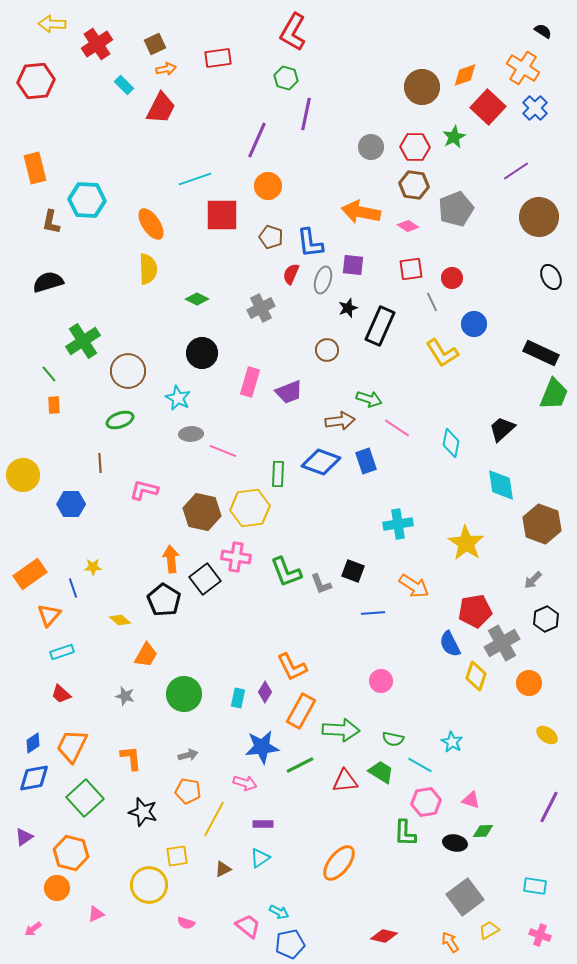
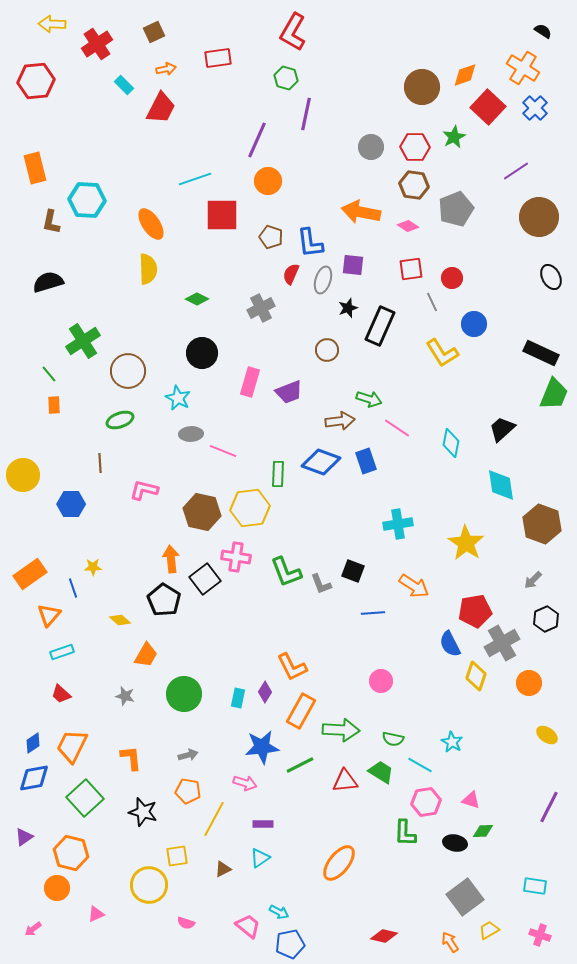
brown square at (155, 44): moved 1 px left, 12 px up
orange circle at (268, 186): moved 5 px up
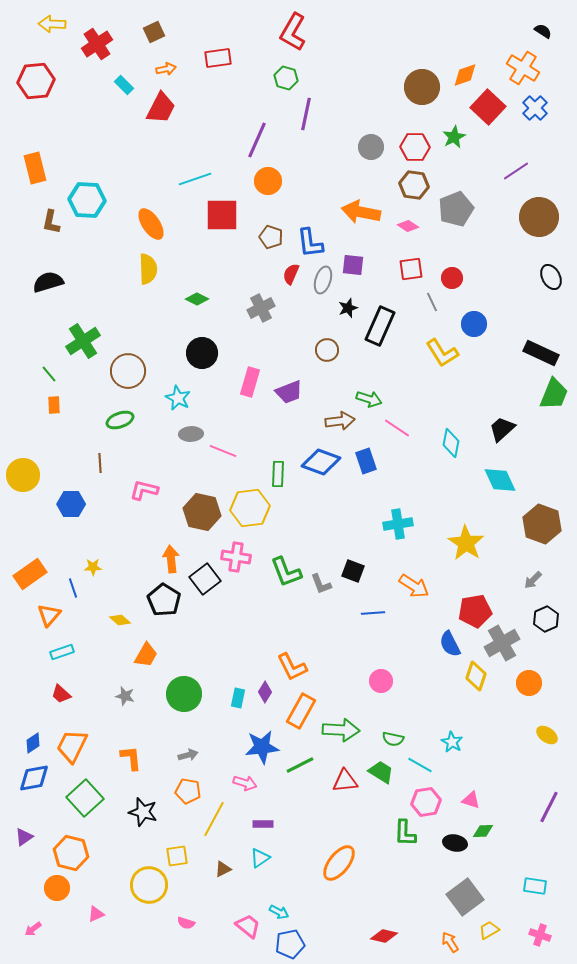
cyan diamond at (501, 485): moved 1 px left, 5 px up; rotated 16 degrees counterclockwise
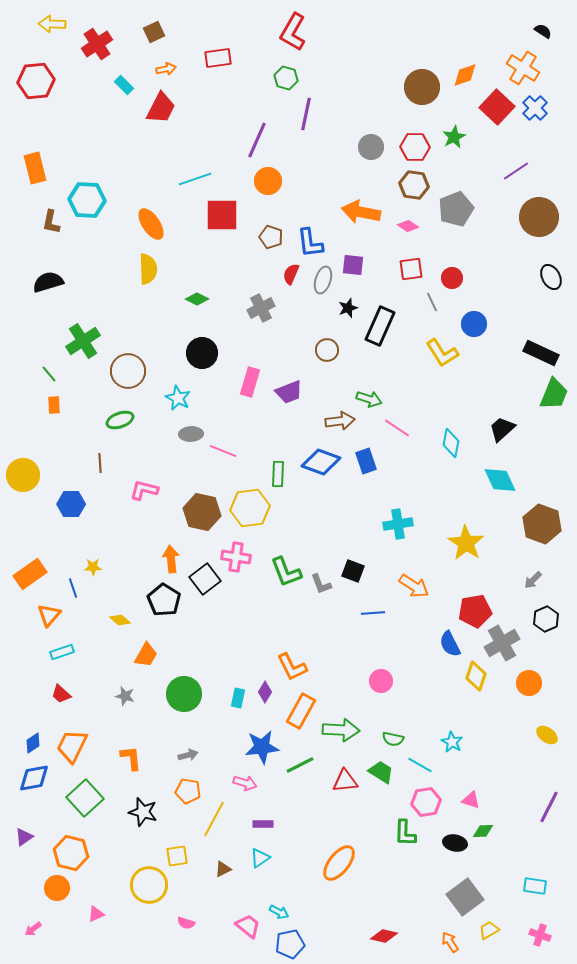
red square at (488, 107): moved 9 px right
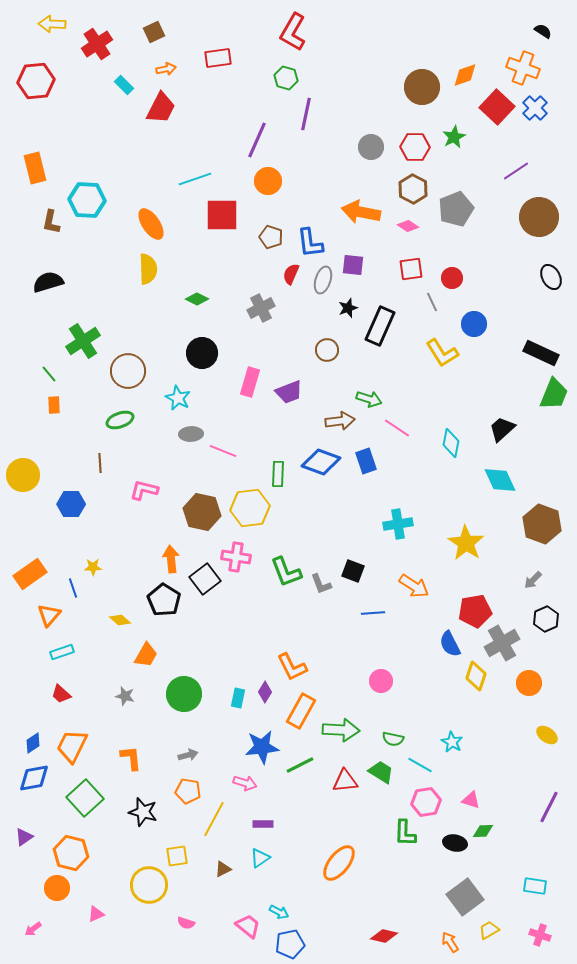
orange cross at (523, 68): rotated 12 degrees counterclockwise
brown hexagon at (414, 185): moved 1 px left, 4 px down; rotated 20 degrees clockwise
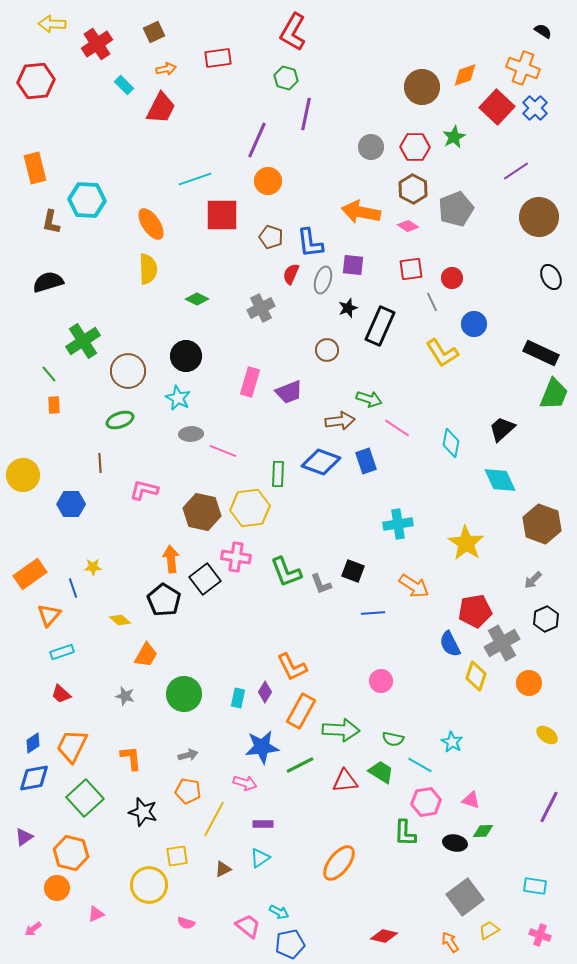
black circle at (202, 353): moved 16 px left, 3 px down
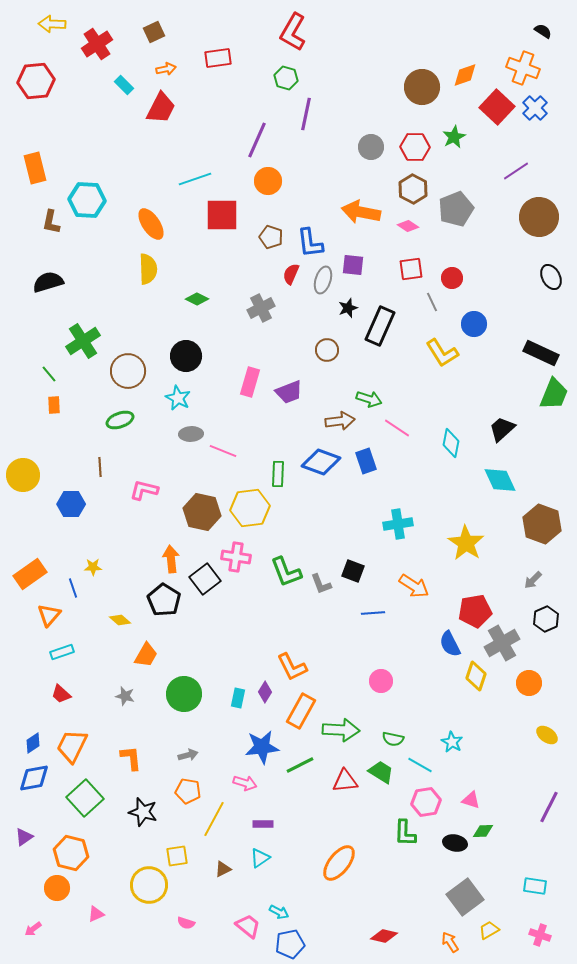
brown line at (100, 463): moved 4 px down
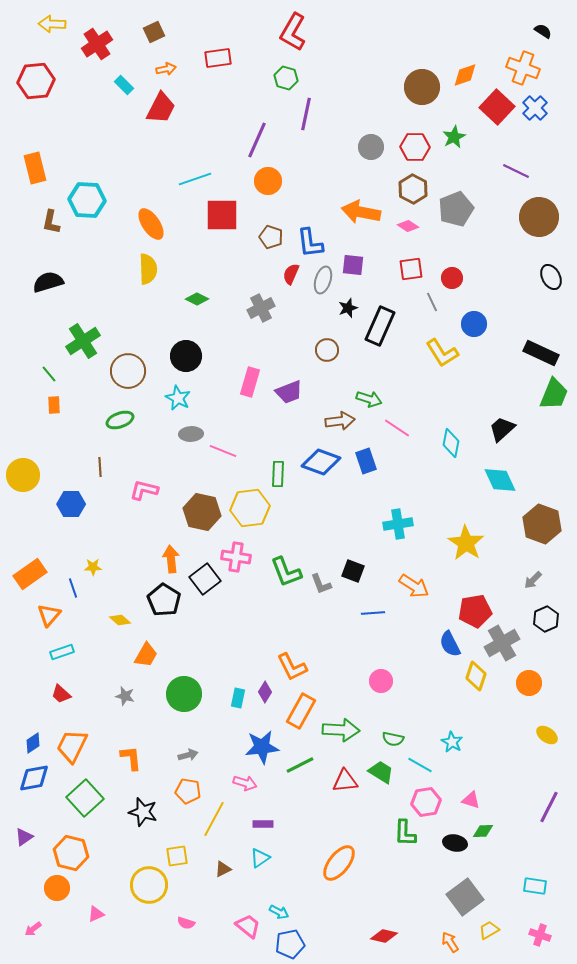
purple line at (516, 171): rotated 60 degrees clockwise
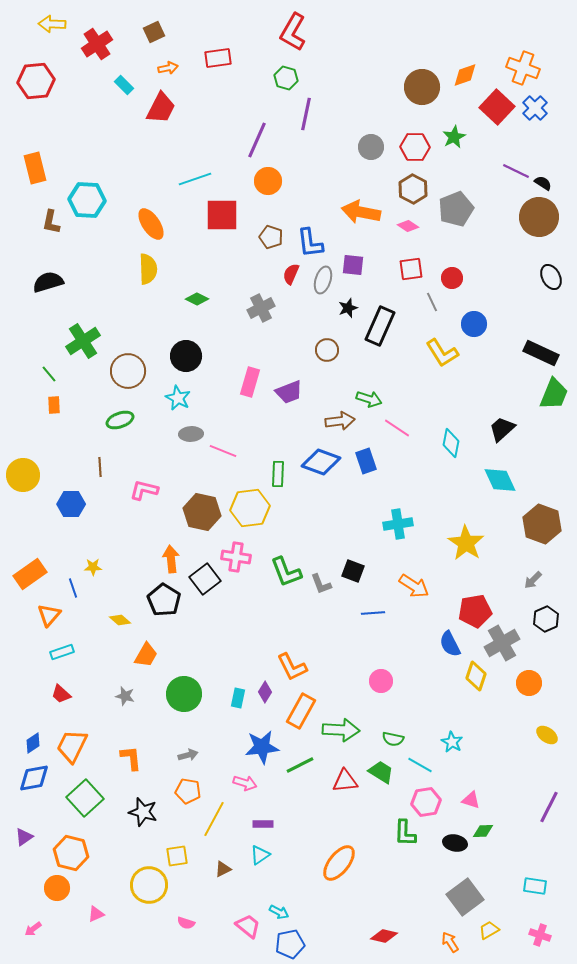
black semicircle at (543, 31): moved 152 px down
orange arrow at (166, 69): moved 2 px right, 1 px up
cyan triangle at (260, 858): moved 3 px up
